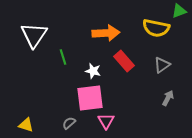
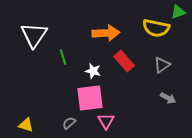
green triangle: moved 1 px left, 1 px down
gray arrow: rotated 91 degrees clockwise
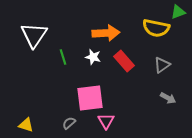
white star: moved 14 px up
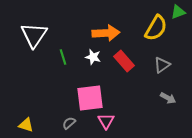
yellow semicircle: rotated 72 degrees counterclockwise
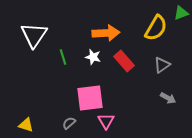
green triangle: moved 3 px right, 1 px down
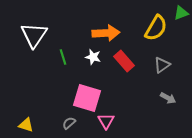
pink square: moved 3 px left; rotated 24 degrees clockwise
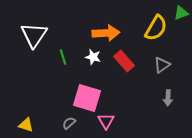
gray arrow: rotated 63 degrees clockwise
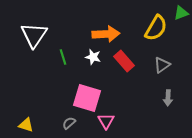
orange arrow: moved 1 px down
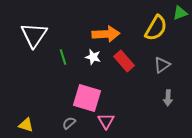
green triangle: moved 1 px left
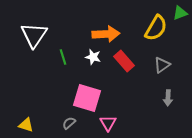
pink triangle: moved 2 px right, 2 px down
